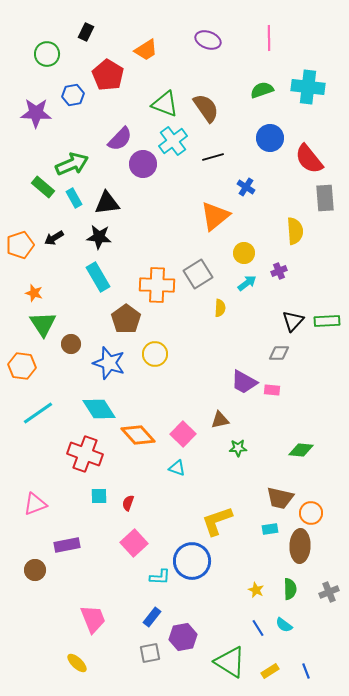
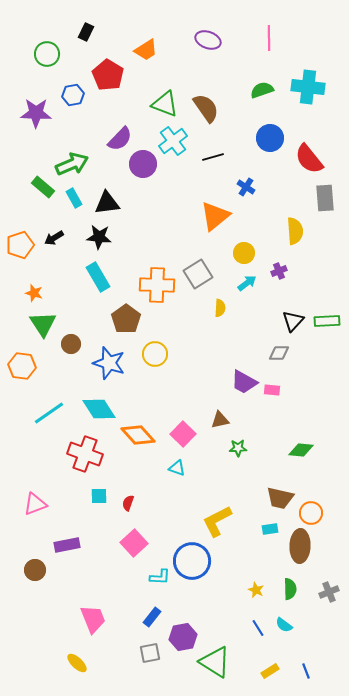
cyan line at (38, 413): moved 11 px right
yellow L-shape at (217, 521): rotated 8 degrees counterclockwise
green triangle at (230, 662): moved 15 px left
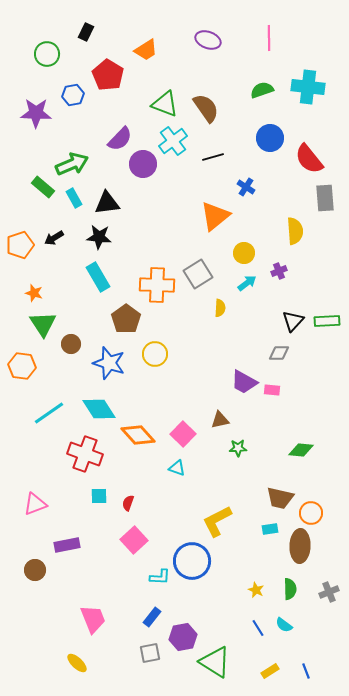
pink square at (134, 543): moved 3 px up
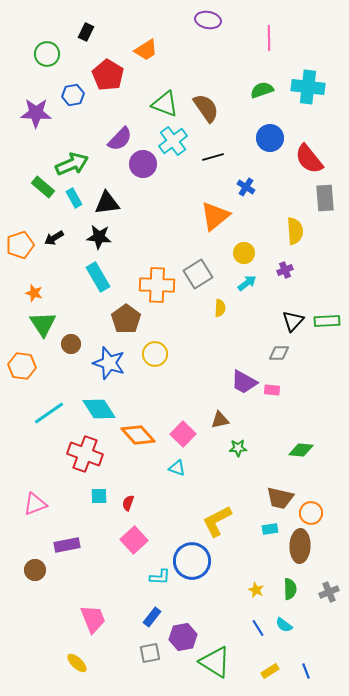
purple ellipse at (208, 40): moved 20 px up; rotated 10 degrees counterclockwise
purple cross at (279, 271): moved 6 px right, 1 px up
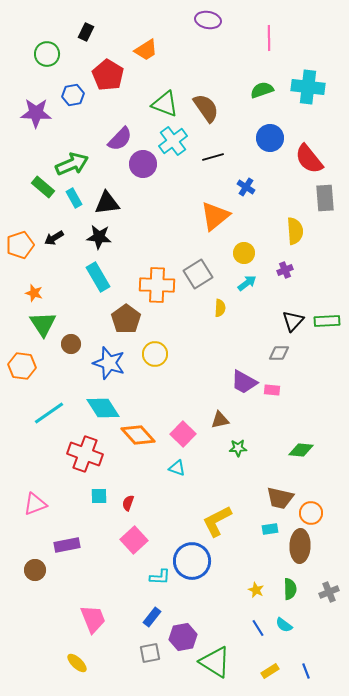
cyan diamond at (99, 409): moved 4 px right, 1 px up
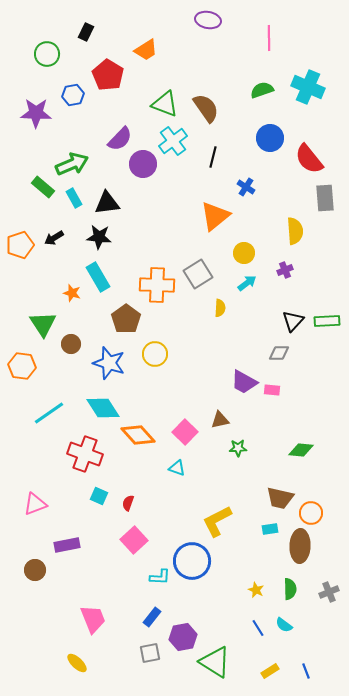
cyan cross at (308, 87): rotated 16 degrees clockwise
black line at (213, 157): rotated 60 degrees counterclockwise
orange star at (34, 293): moved 38 px right
pink square at (183, 434): moved 2 px right, 2 px up
cyan square at (99, 496): rotated 24 degrees clockwise
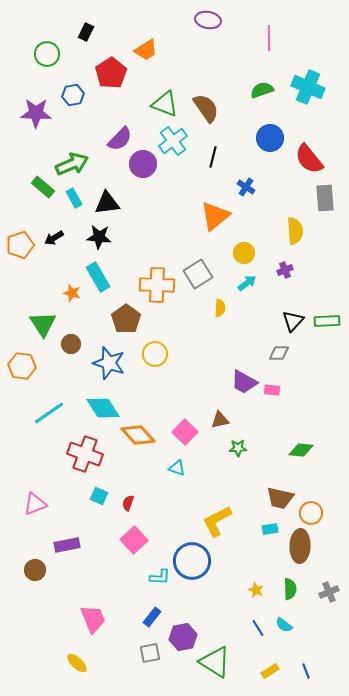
red pentagon at (108, 75): moved 3 px right, 2 px up; rotated 8 degrees clockwise
